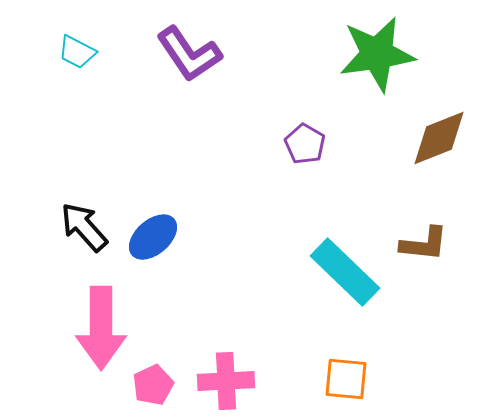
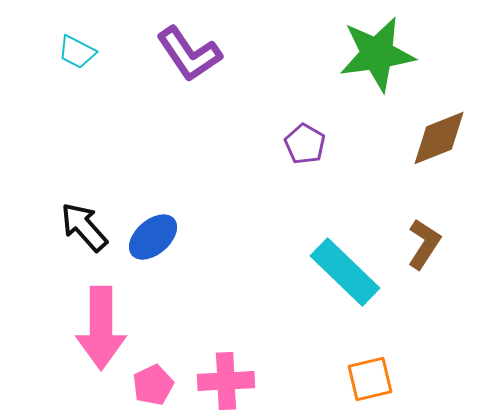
brown L-shape: rotated 63 degrees counterclockwise
orange square: moved 24 px right; rotated 18 degrees counterclockwise
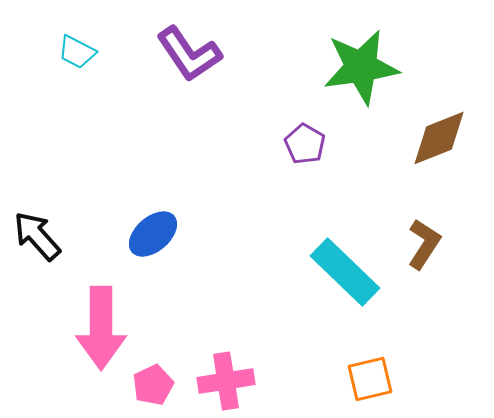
green star: moved 16 px left, 13 px down
black arrow: moved 47 px left, 9 px down
blue ellipse: moved 3 px up
pink cross: rotated 6 degrees counterclockwise
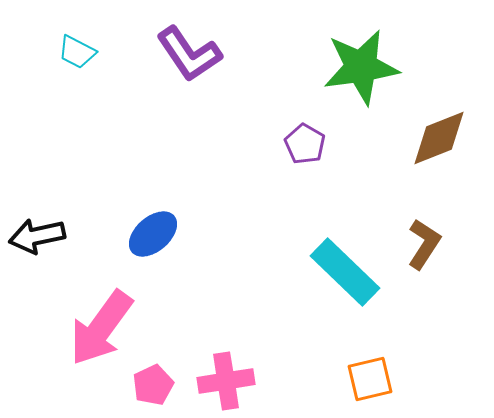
black arrow: rotated 60 degrees counterclockwise
pink arrow: rotated 36 degrees clockwise
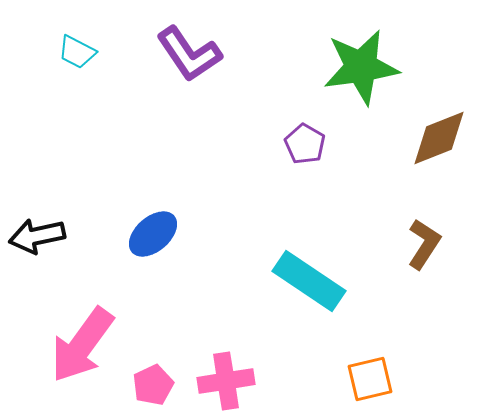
cyan rectangle: moved 36 px left, 9 px down; rotated 10 degrees counterclockwise
pink arrow: moved 19 px left, 17 px down
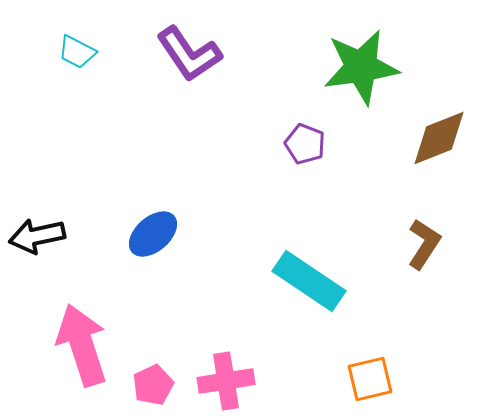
purple pentagon: rotated 9 degrees counterclockwise
pink arrow: rotated 126 degrees clockwise
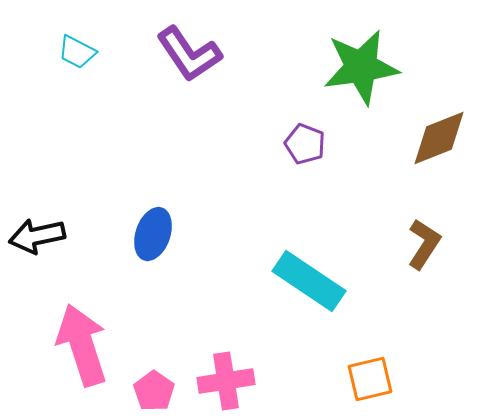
blue ellipse: rotated 30 degrees counterclockwise
pink pentagon: moved 1 px right, 6 px down; rotated 12 degrees counterclockwise
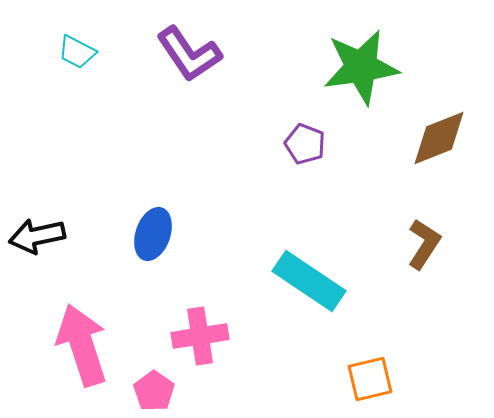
pink cross: moved 26 px left, 45 px up
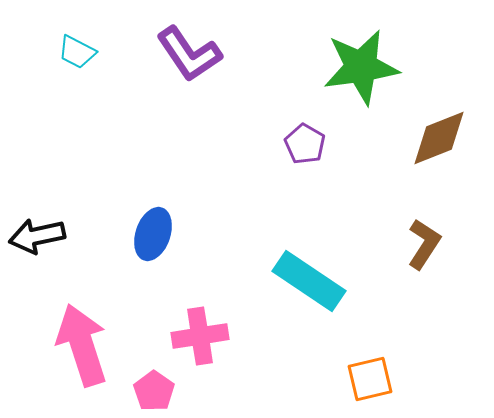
purple pentagon: rotated 9 degrees clockwise
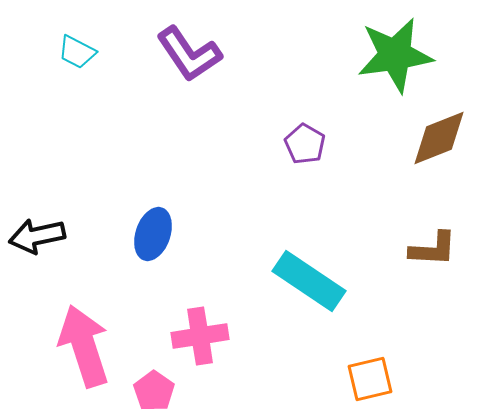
green star: moved 34 px right, 12 px up
brown L-shape: moved 9 px right, 5 px down; rotated 60 degrees clockwise
pink arrow: moved 2 px right, 1 px down
